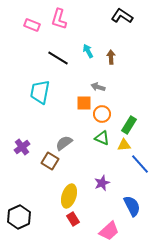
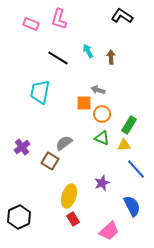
pink rectangle: moved 1 px left, 1 px up
gray arrow: moved 3 px down
blue line: moved 4 px left, 5 px down
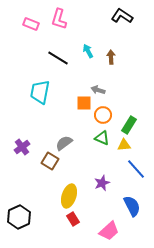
orange circle: moved 1 px right, 1 px down
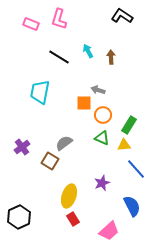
black line: moved 1 px right, 1 px up
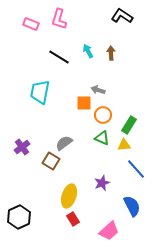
brown arrow: moved 4 px up
brown square: moved 1 px right
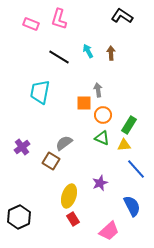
gray arrow: rotated 64 degrees clockwise
purple star: moved 2 px left
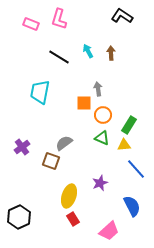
gray arrow: moved 1 px up
brown square: rotated 12 degrees counterclockwise
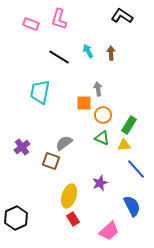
black hexagon: moved 3 px left, 1 px down
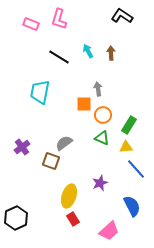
orange square: moved 1 px down
yellow triangle: moved 2 px right, 2 px down
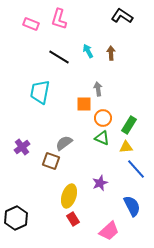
orange circle: moved 3 px down
